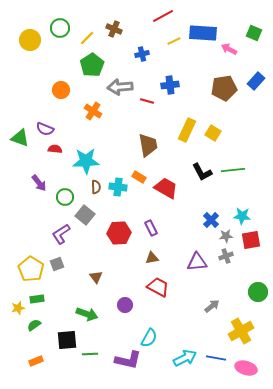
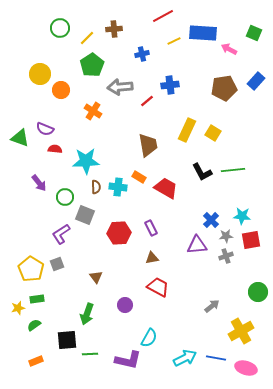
brown cross at (114, 29): rotated 28 degrees counterclockwise
yellow circle at (30, 40): moved 10 px right, 34 px down
red line at (147, 101): rotated 56 degrees counterclockwise
gray square at (85, 215): rotated 18 degrees counterclockwise
purple triangle at (197, 262): moved 17 px up
green arrow at (87, 314): rotated 90 degrees clockwise
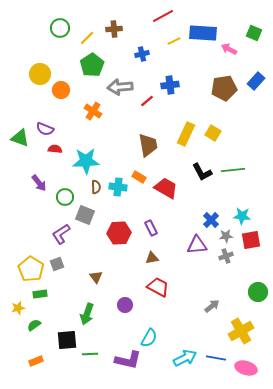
yellow rectangle at (187, 130): moved 1 px left, 4 px down
green rectangle at (37, 299): moved 3 px right, 5 px up
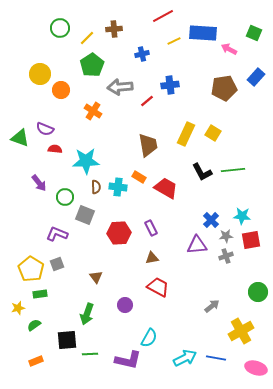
blue rectangle at (256, 81): moved 4 px up
purple L-shape at (61, 234): moved 4 px left; rotated 55 degrees clockwise
pink ellipse at (246, 368): moved 10 px right
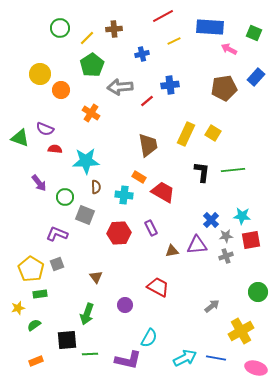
blue rectangle at (203, 33): moved 7 px right, 6 px up
orange cross at (93, 111): moved 2 px left, 2 px down
black L-shape at (202, 172): rotated 145 degrees counterclockwise
cyan cross at (118, 187): moved 6 px right, 8 px down
red trapezoid at (166, 188): moved 3 px left, 4 px down
brown triangle at (152, 258): moved 20 px right, 7 px up
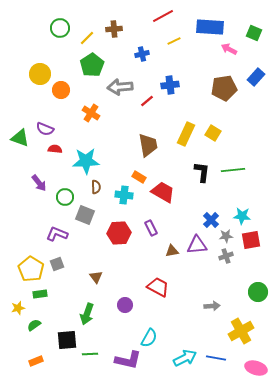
gray arrow at (212, 306): rotated 35 degrees clockwise
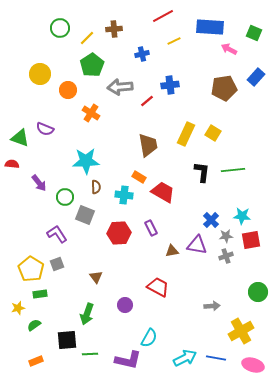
orange circle at (61, 90): moved 7 px right
red semicircle at (55, 149): moved 43 px left, 15 px down
purple L-shape at (57, 234): rotated 35 degrees clockwise
purple triangle at (197, 245): rotated 15 degrees clockwise
pink ellipse at (256, 368): moved 3 px left, 3 px up
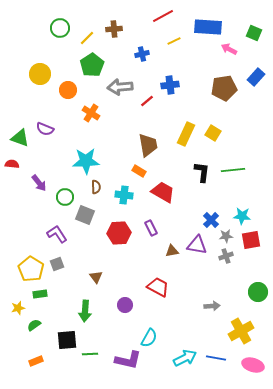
blue rectangle at (210, 27): moved 2 px left
orange rectangle at (139, 177): moved 6 px up
green arrow at (87, 314): moved 2 px left, 3 px up; rotated 15 degrees counterclockwise
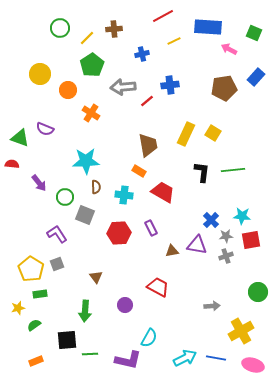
gray arrow at (120, 87): moved 3 px right
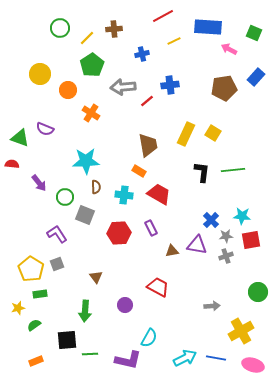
red trapezoid at (163, 192): moved 4 px left, 2 px down
